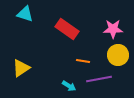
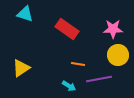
orange line: moved 5 px left, 3 px down
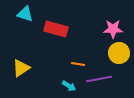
red rectangle: moved 11 px left; rotated 20 degrees counterclockwise
yellow circle: moved 1 px right, 2 px up
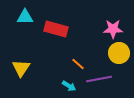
cyan triangle: moved 3 px down; rotated 18 degrees counterclockwise
orange line: rotated 32 degrees clockwise
yellow triangle: rotated 24 degrees counterclockwise
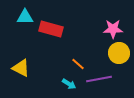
red rectangle: moved 5 px left
yellow triangle: rotated 36 degrees counterclockwise
cyan arrow: moved 2 px up
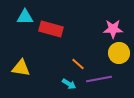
yellow triangle: rotated 18 degrees counterclockwise
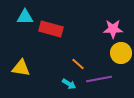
yellow circle: moved 2 px right
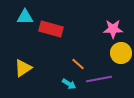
yellow triangle: moved 2 px right; rotated 42 degrees counterclockwise
